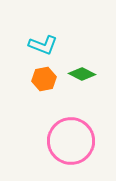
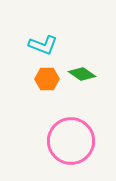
green diamond: rotated 8 degrees clockwise
orange hexagon: moved 3 px right; rotated 10 degrees clockwise
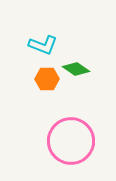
green diamond: moved 6 px left, 5 px up
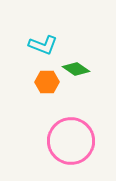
orange hexagon: moved 3 px down
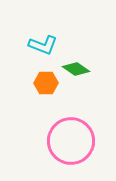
orange hexagon: moved 1 px left, 1 px down
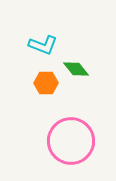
green diamond: rotated 16 degrees clockwise
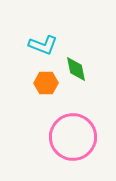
green diamond: rotated 28 degrees clockwise
pink circle: moved 2 px right, 4 px up
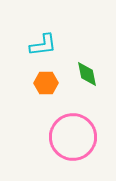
cyan L-shape: rotated 28 degrees counterclockwise
green diamond: moved 11 px right, 5 px down
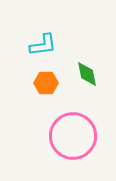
pink circle: moved 1 px up
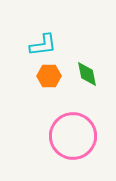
orange hexagon: moved 3 px right, 7 px up
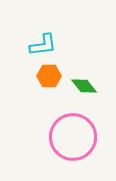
green diamond: moved 3 px left, 12 px down; rotated 28 degrees counterclockwise
pink circle: moved 1 px down
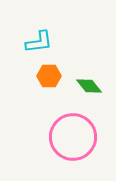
cyan L-shape: moved 4 px left, 3 px up
green diamond: moved 5 px right
